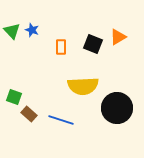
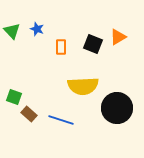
blue star: moved 5 px right, 1 px up
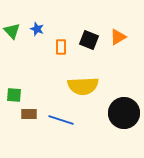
black square: moved 4 px left, 4 px up
green square: moved 2 px up; rotated 14 degrees counterclockwise
black circle: moved 7 px right, 5 px down
brown rectangle: rotated 42 degrees counterclockwise
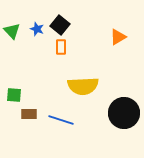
black square: moved 29 px left, 15 px up; rotated 18 degrees clockwise
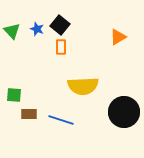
black circle: moved 1 px up
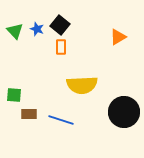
green triangle: moved 3 px right
yellow semicircle: moved 1 px left, 1 px up
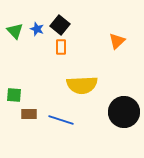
orange triangle: moved 1 px left, 4 px down; rotated 12 degrees counterclockwise
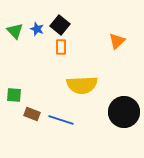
brown rectangle: moved 3 px right; rotated 21 degrees clockwise
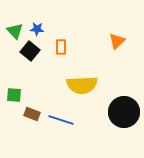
black square: moved 30 px left, 26 px down
blue star: rotated 16 degrees counterclockwise
